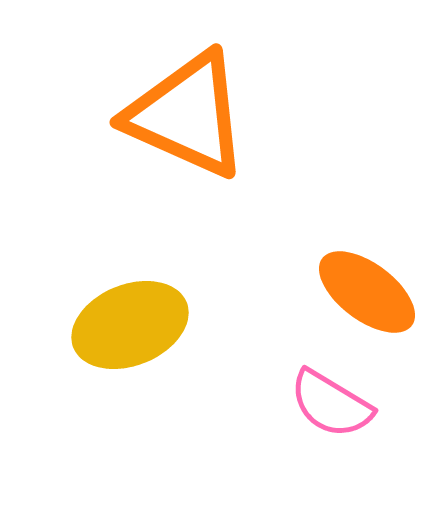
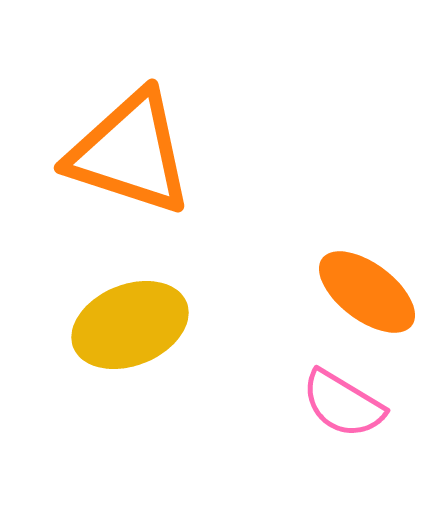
orange triangle: moved 57 px left, 38 px down; rotated 6 degrees counterclockwise
pink semicircle: moved 12 px right
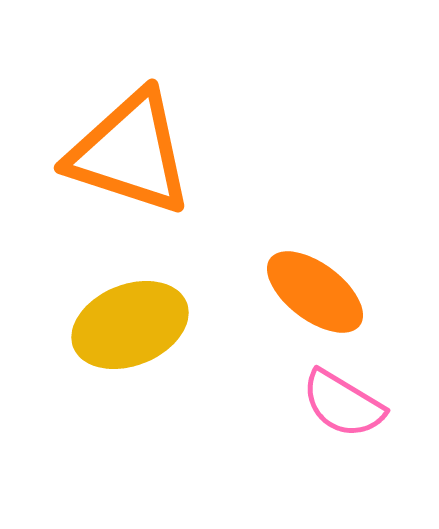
orange ellipse: moved 52 px left
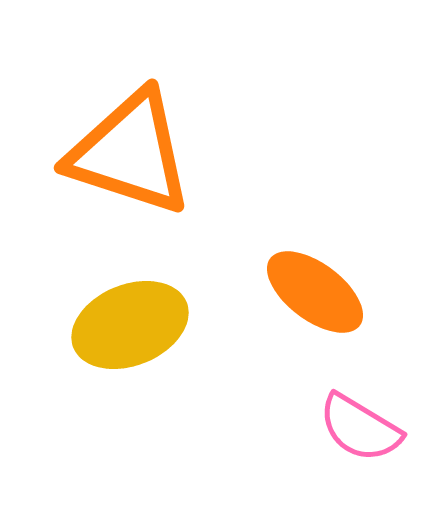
pink semicircle: moved 17 px right, 24 px down
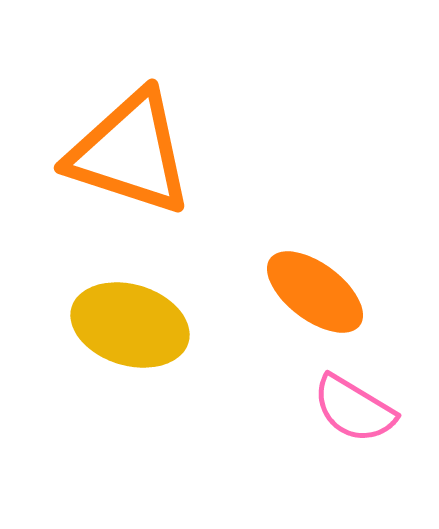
yellow ellipse: rotated 39 degrees clockwise
pink semicircle: moved 6 px left, 19 px up
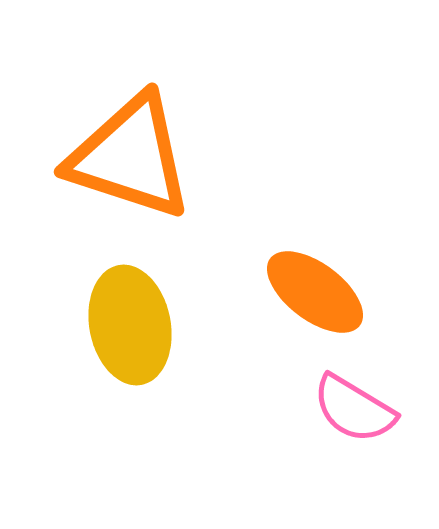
orange triangle: moved 4 px down
yellow ellipse: rotated 62 degrees clockwise
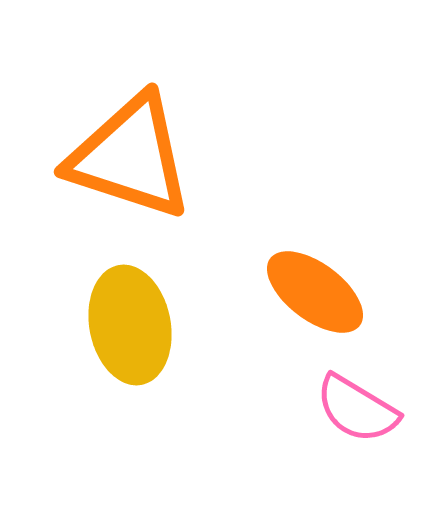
pink semicircle: moved 3 px right
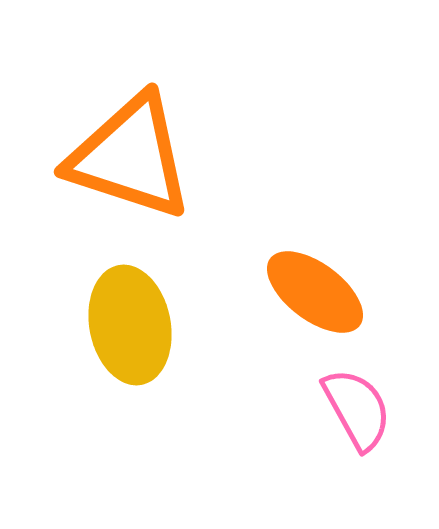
pink semicircle: rotated 150 degrees counterclockwise
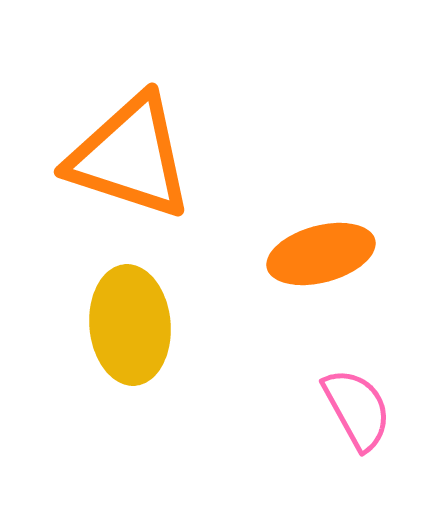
orange ellipse: moved 6 px right, 38 px up; rotated 52 degrees counterclockwise
yellow ellipse: rotated 6 degrees clockwise
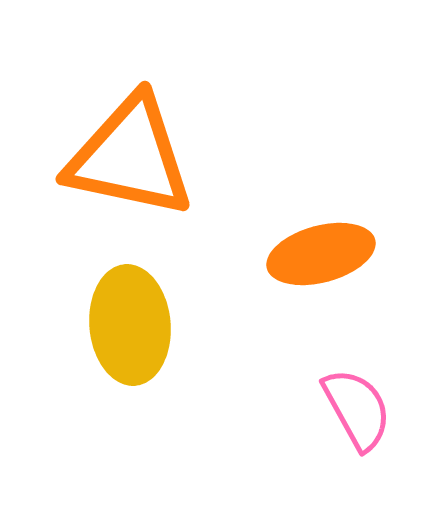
orange triangle: rotated 6 degrees counterclockwise
